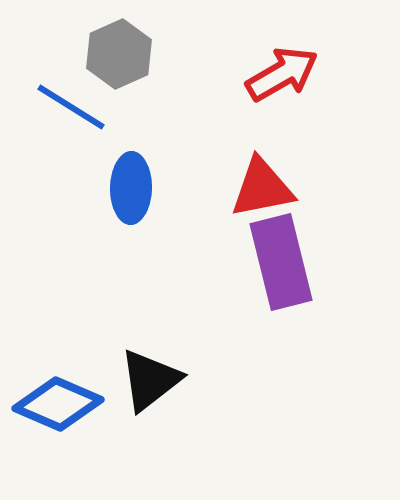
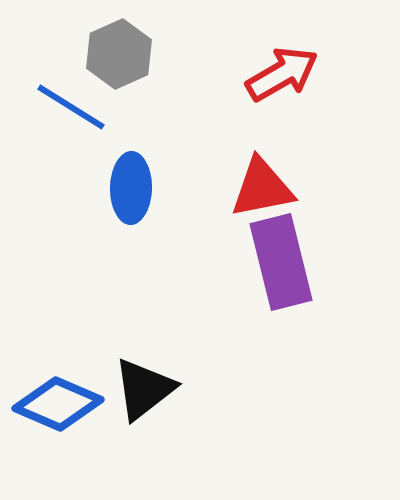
black triangle: moved 6 px left, 9 px down
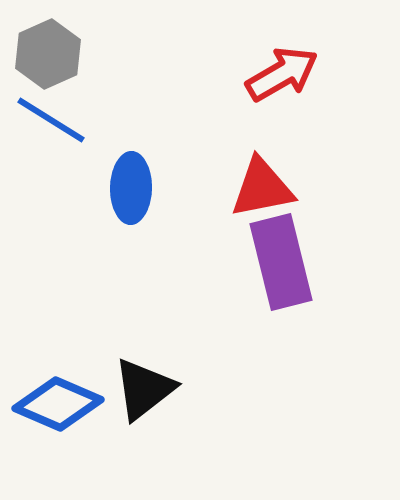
gray hexagon: moved 71 px left
blue line: moved 20 px left, 13 px down
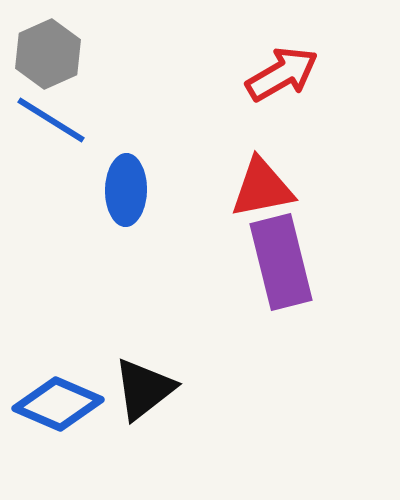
blue ellipse: moved 5 px left, 2 px down
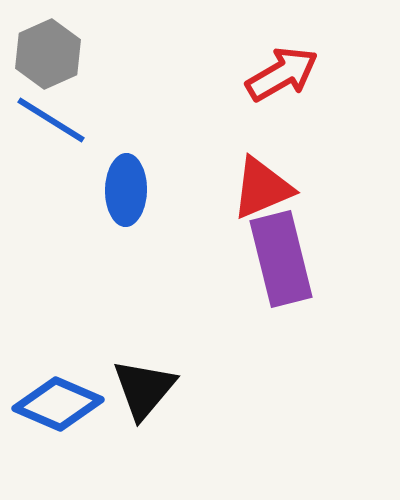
red triangle: rotated 12 degrees counterclockwise
purple rectangle: moved 3 px up
black triangle: rotated 12 degrees counterclockwise
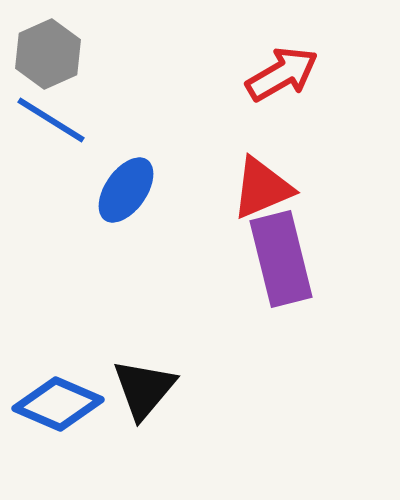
blue ellipse: rotated 34 degrees clockwise
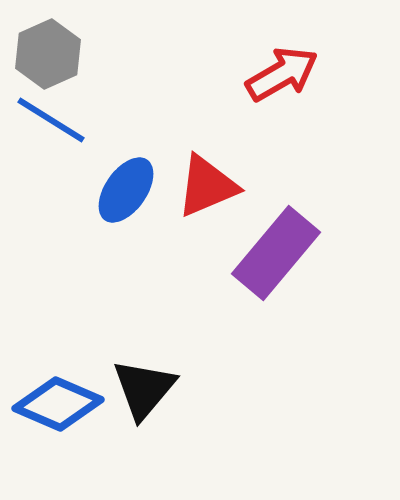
red triangle: moved 55 px left, 2 px up
purple rectangle: moved 5 px left, 6 px up; rotated 54 degrees clockwise
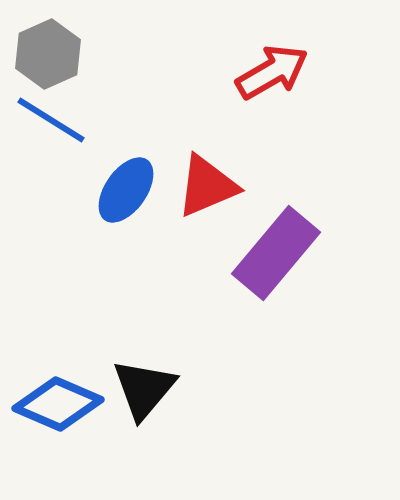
red arrow: moved 10 px left, 2 px up
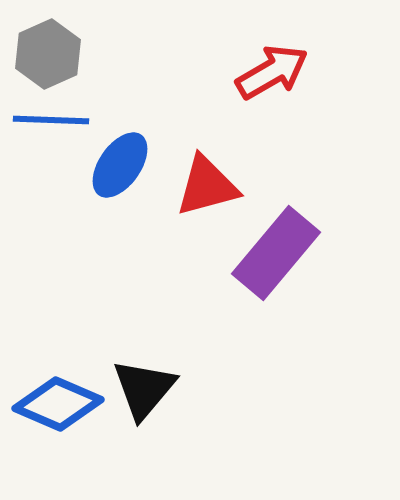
blue line: rotated 30 degrees counterclockwise
red triangle: rotated 8 degrees clockwise
blue ellipse: moved 6 px left, 25 px up
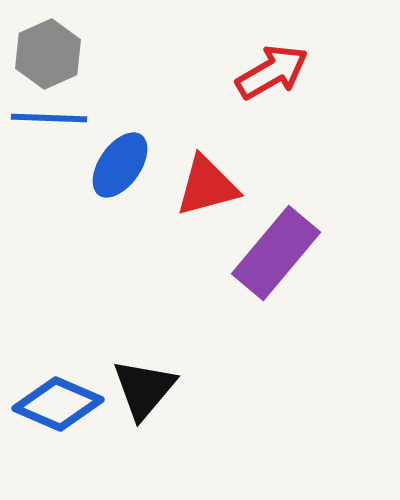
blue line: moved 2 px left, 2 px up
